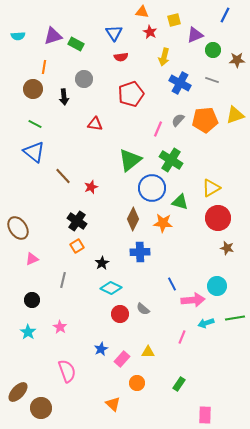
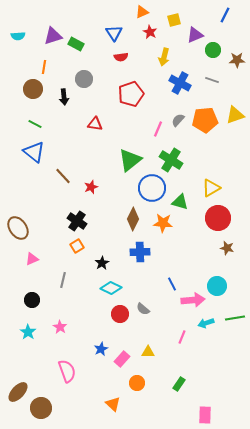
orange triangle at (142, 12): rotated 32 degrees counterclockwise
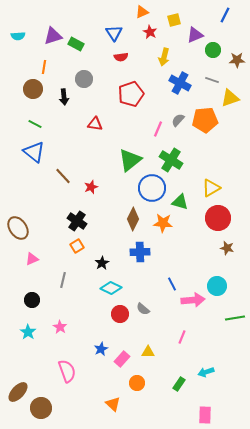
yellow triangle at (235, 115): moved 5 px left, 17 px up
cyan arrow at (206, 323): moved 49 px down
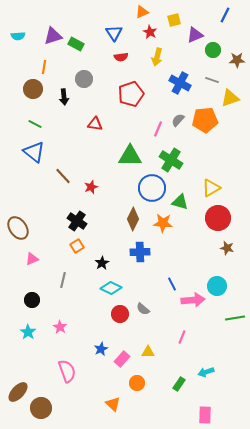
yellow arrow at (164, 57): moved 7 px left
green triangle at (130, 160): moved 4 px up; rotated 40 degrees clockwise
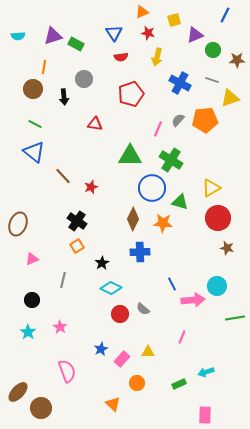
red star at (150, 32): moved 2 px left, 1 px down; rotated 16 degrees counterclockwise
brown ellipse at (18, 228): moved 4 px up; rotated 55 degrees clockwise
green rectangle at (179, 384): rotated 32 degrees clockwise
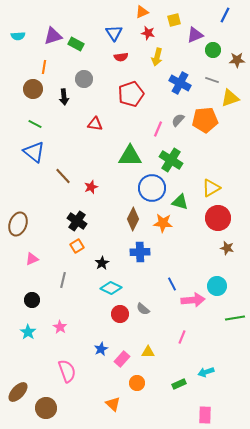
brown circle at (41, 408): moved 5 px right
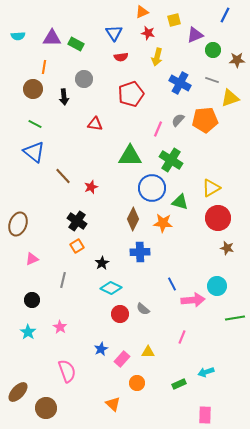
purple triangle at (53, 36): moved 1 px left, 2 px down; rotated 18 degrees clockwise
